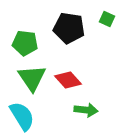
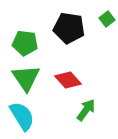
green square: rotated 28 degrees clockwise
green triangle: moved 6 px left
green arrow: rotated 60 degrees counterclockwise
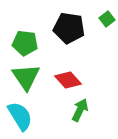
green triangle: moved 1 px up
green arrow: moved 6 px left; rotated 10 degrees counterclockwise
cyan semicircle: moved 2 px left
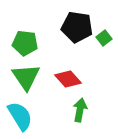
green square: moved 3 px left, 19 px down
black pentagon: moved 8 px right, 1 px up
red diamond: moved 1 px up
green arrow: rotated 15 degrees counterclockwise
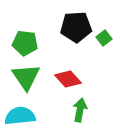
black pentagon: moved 1 px left; rotated 12 degrees counterclockwise
cyan semicircle: rotated 64 degrees counterclockwise
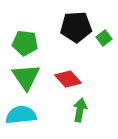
cyan semicircle: moved 1 px right, 1 px up
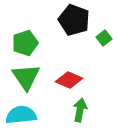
black pentagon: moved 2 px left, 7 px up; rotated 24 degrees clockwise
green pentagon: rotated 25 degrees counterclockwise
red diamond: moved 1 px right, 1 px down; rotated 24 degrees counterclockwise
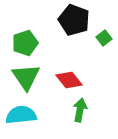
red diamond: rotated 28 degrees clockwise
